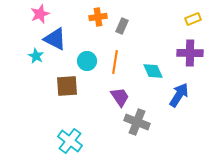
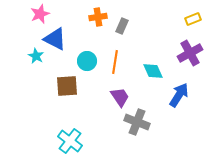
purple cross: rotated 30 degrees counterclockwise
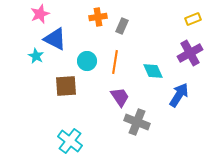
brown square: moved 1 px left
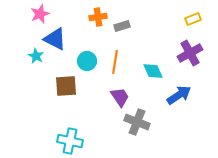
gray rectangle: rotated 49 degrees clockwise
blue arrow: rotated 25 degrees clockwise
cyan cross: rotated 25 degrees counterclockwise
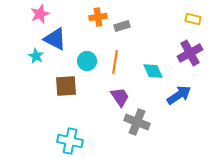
yellow rectangle: rotated 35 degrees clockwise
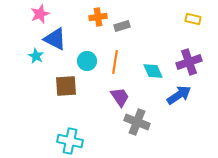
purple cross: moved 1 px left, 9 px down; rotated 10 degrees clockwise
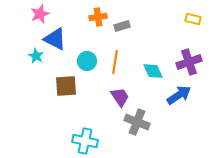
cyan cross: moved 15 px right
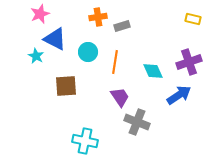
cyan circle: moved 1 px right, 9 px up
